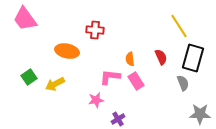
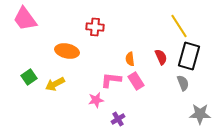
red cross: moved 3 px up
black rectangle: moved 4 px left, 2 px up
pink L-shape: moved 1 px right, 3 px down
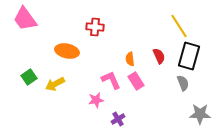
red semicircle: moved 2 px left, 1 px up
pink L-shape: rotated 60 degrees clockwise
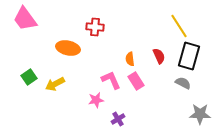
orange ellipse: moved 1 px right, 3 px up
gray semicircle: rotated 42 degrees counterclockwise
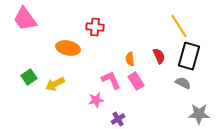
gray star: moved 1 px left
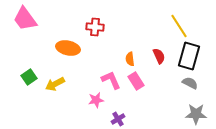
gray semicircle: moved 7 px right
gray star: moved 3 px left
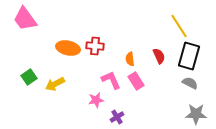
red cross: moved 19 px down
purple cross: moved 1 px left, 2 px up
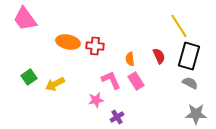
orange ellipse: moved 6 px up
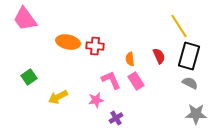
yellow arrow: moved 3 px right, 13 px down
purple cross: moved 1 px left, 1 px down
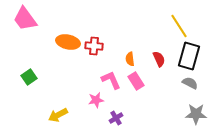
red cross: moved 1 px left
red semicircle: moved 3 px down
yellow arrow: moved 18 px down
